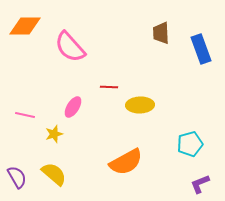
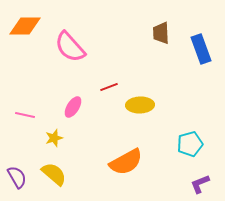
red line: rotated 24 degrees counterclockwise
yellow star: moved 4 px down
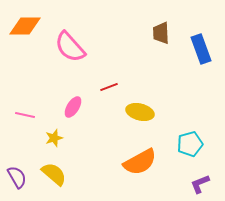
yellow ellipse: moved 7 px down; rotated 16 degrees clockwise
orange semicircle: moved 14 px right
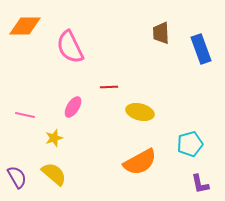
pink semicircle: rotated 16 degrees clockwise
red line: rotated 18 degrees clockwise
purple L-shape: rotated 80 degrees counterclockwise
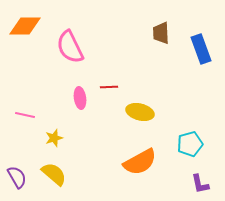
pink ellipse: moved 7 px right, 9 px up; rotated 40 degrees counterclockwise
